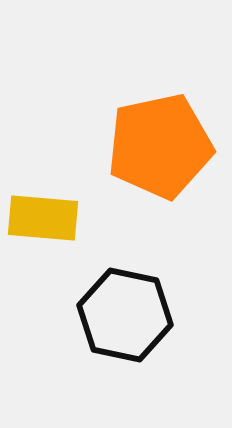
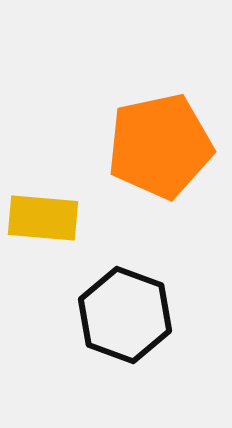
black hexagon: rotated 8 degrees clockwise
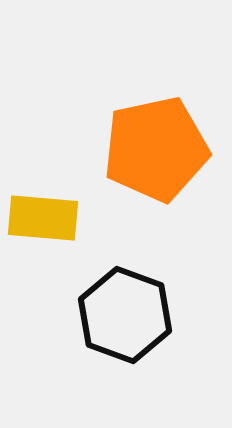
orange pentagon: moved 4 px left, 3 px down
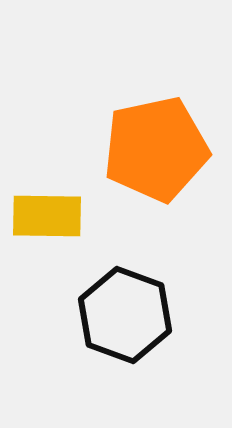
yellow rectangle: moved 4 px right, 2 px up; rotated 4 degrees counterclockwise
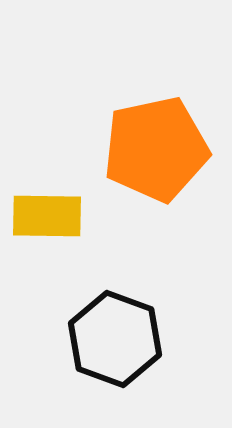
black hexagon: moved 10 px left, 24 px down
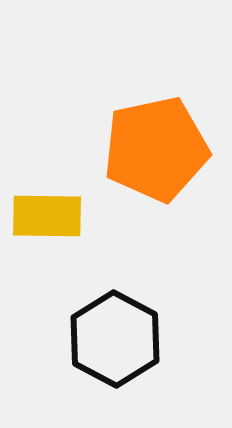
black hexagon: rotated 8 degrees clockwise
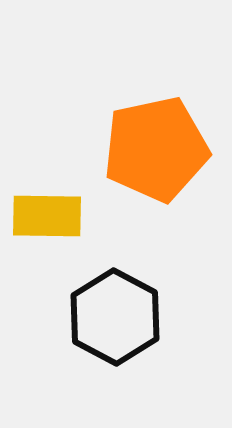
black hexagon: moved 22 px up
